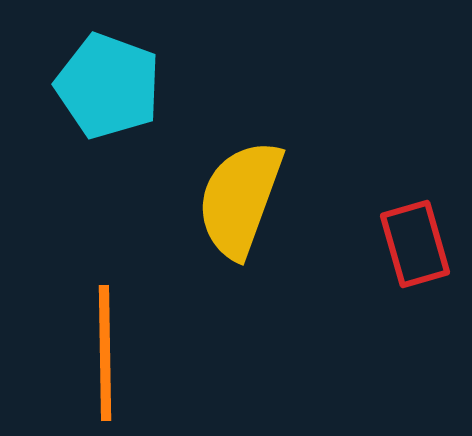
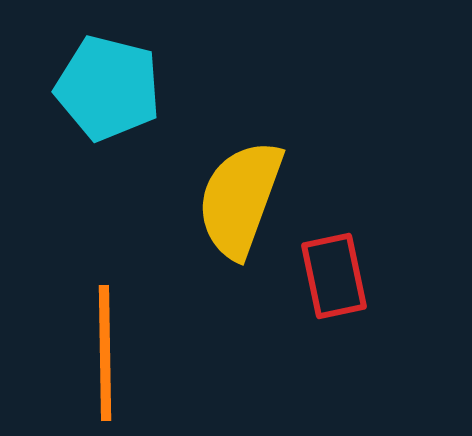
cyan pentagon: moved 2 px down; rotated 6 degrees counterclockwise
red rectangle: moved 81 px left, 32 px down; rotated 4 degrees clockwise
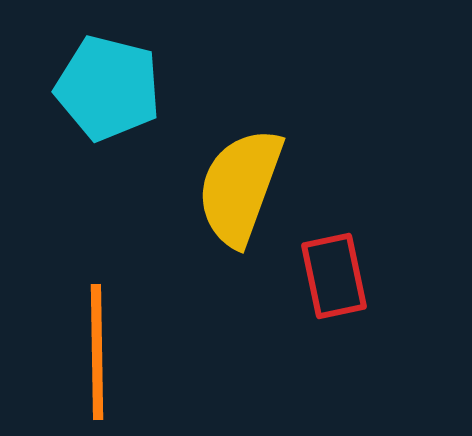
yellow semicircle: moved 12 px up
orange line: moved 8 px left, 1 px up
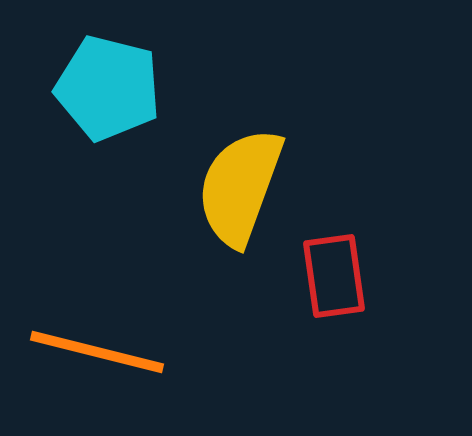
red rectangle: rotated 4 degrees clockwise
orange line: rotated 75 degrees counterclockwise
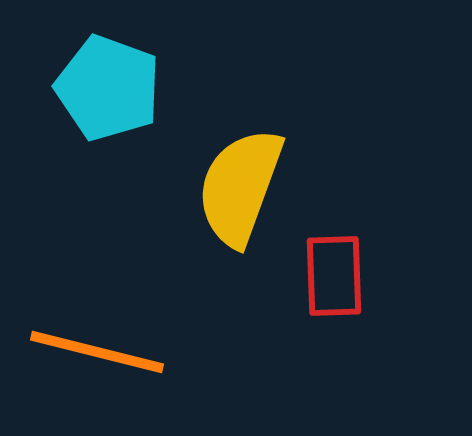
cyan pentagon: rotated 6 degrees clockwise
red rectangle: rotated 6 degrees clockwise
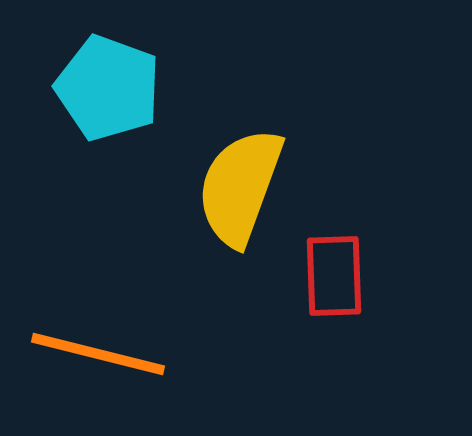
orange line: moved 1 px right, 2 px down
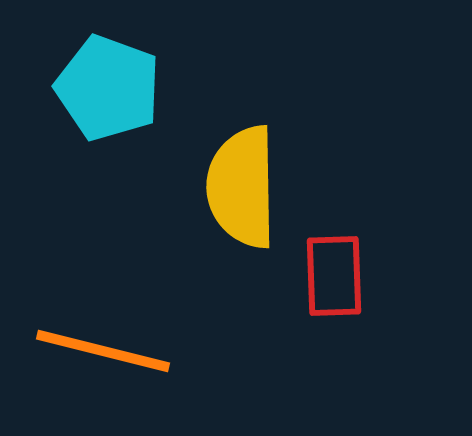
yellow semicircle: moved 2 px right; rotated 21 degrees counterclockwise
orange line: moved 5 px right, 3 px up
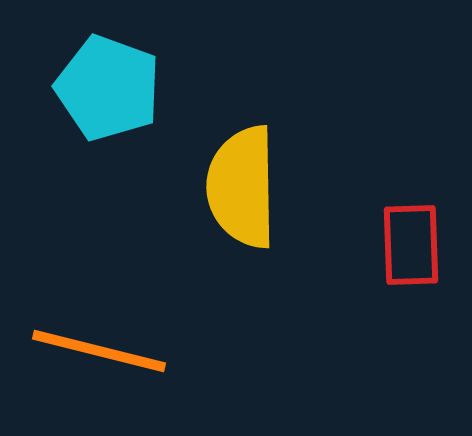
red rectangle: moved 77 px right, 31 px up
orange line: moved 4 px left
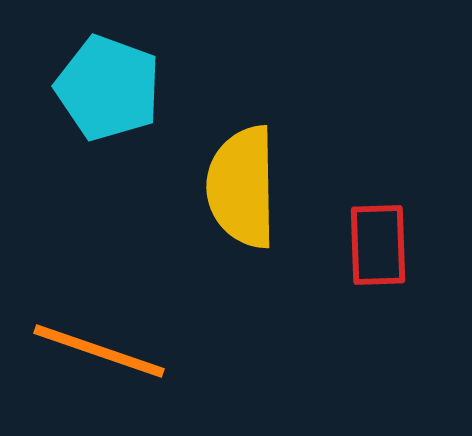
red rectangle: moved 33 px left
orange line: rotated 5 degrees clockwise
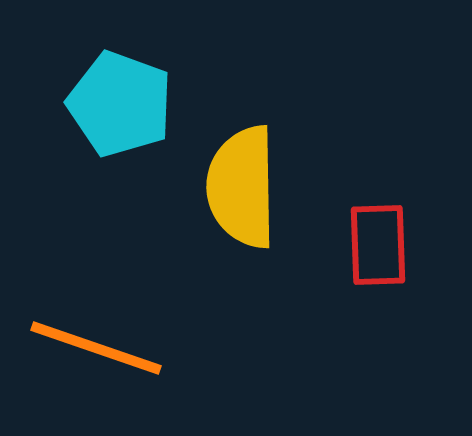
cyan pentagon: moved 12 px right, 16 px down
orange line: moved 3 px left, 3 px up
